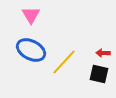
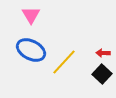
black square: moved 3 px right; rotated 30 degrees clockwise
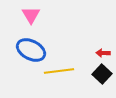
yellow line: moved 5 px left, 9 px down; rotated 40 degrees clockwise
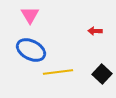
pink triangle: moved 1 px left
red arrow: moved 8 px left, 22 px up
yellow line: moved 1 px left, 1 px down
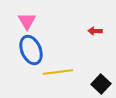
pink triangle: moved 3 px left, 6 px down
blue ellipse: rotated 40 degrees clockwise
black square: moved 1 px left, 10 px down
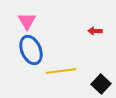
yellow line: moved 3 px right, 1 px up
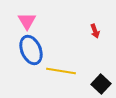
red arrow: rotated 112 degrees counterclockwise
yellow line: rotated 16 degrees clockwise
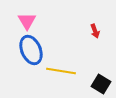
black square: rotated 12 degrees counterclockwise
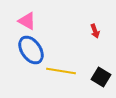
pink triangle: rotated 30 degrees counterclockwise
blue ellipse: rotated 12 degrees counterclockwise
black square: moved 7 px up
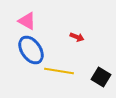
red arrow: moved 18 px left, 6 px down; rotated 48 degrees counterclockwise
yellow line: moved 2 px left
